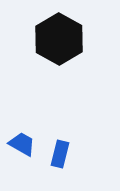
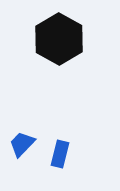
blue trapezoid: rotated 76 degrees counterclockwise
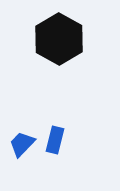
blue rectangle: moved 5 px left, 14 px up
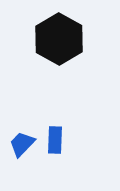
blue rectangle: rotated 12 degrees counterclockwise
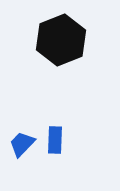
black hexagon: moved 2 px right, 1 px down; rotated 9 degrees clockwise
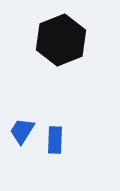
blue trapezoid: moved 13 px up; rotated 12 degrees counterclockwise
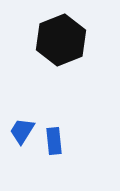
blue rectangle: moved 1 px left, 1 px down; rotated 8 degrees counterclockwise
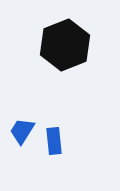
black hexagon: moved 4 px right, 5 px down
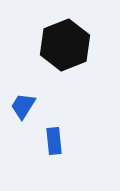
blue trapezoid: moved 1 px right, 25 px up
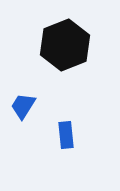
blue rectangle: moved 12 px right, 6 px up
